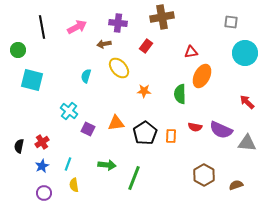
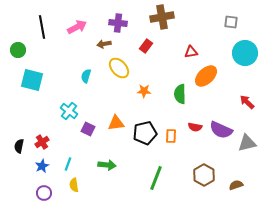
orange ellipse: moved 4 px right; rotated 20 degrees clockwise
black pentagon: rotated 20 degrees clockwise
gray triangle: rotated 18 degrees counterclockwise
green line: moved 22 px right
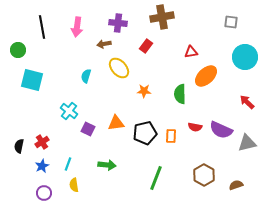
pink arrow: rotated 126 degrees clockwise
cyan circle: moved 4 px down
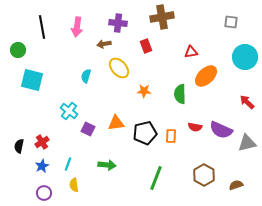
red rectangle: rotated 56 degrees counterclockwise
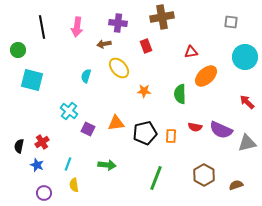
blue star: moved 5 px left, 1 px up; rotated 24 degrees counterclockwise
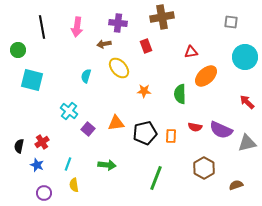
purple square: rotated 16 degrees clockwise
brown hexagon: moved 7 px up
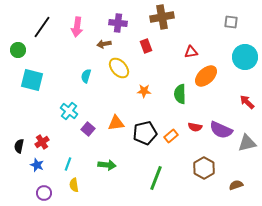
black line: rotated 45 degrees clockwise
orange rectangle: rotated 48 degrees clockwise
